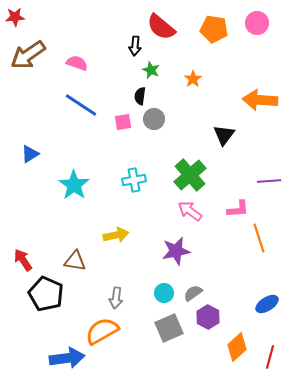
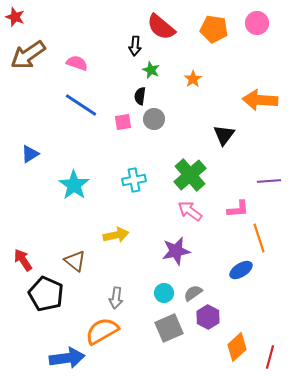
red star: rotated 24 degrees clockwise
brown triangle: rotated 30 degrees clockwise
blue ellipse: moved 26 px left, 34 px up
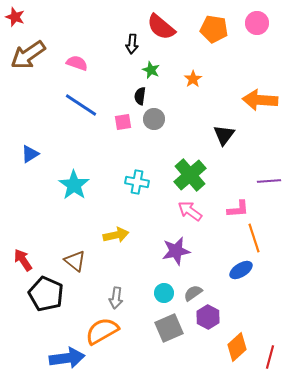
black arrow: moved 3 px left, 2 px up
cyan cross: moved 3 px right, 2 px down; rotated 20 degrees clockwise
orange line: moved 5 px left
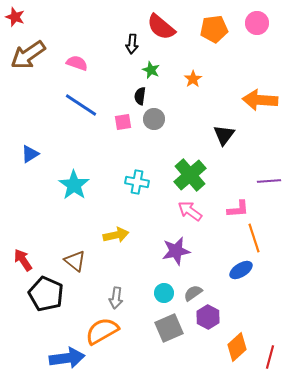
orange pentagon: rotated 16 degrees counterclockwise
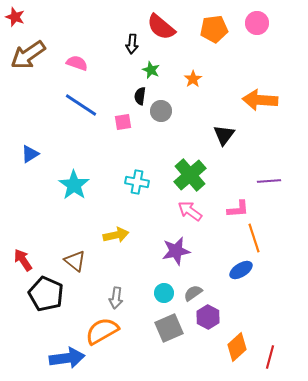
gray circle: moved 7 px right, 8 px up
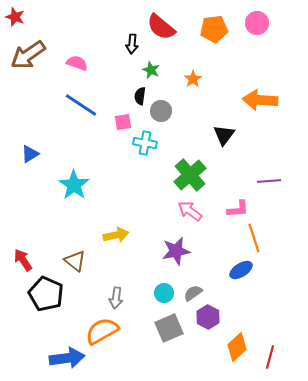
cyan cross: moved 8 px right, 39 px up
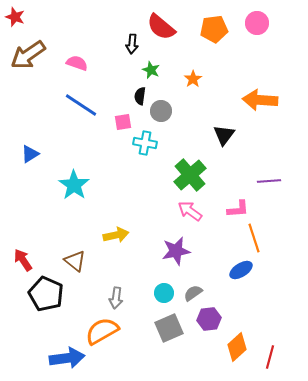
purple hexagon: moved 1 px right, 2 px down; rotated 25 degrees clockwise
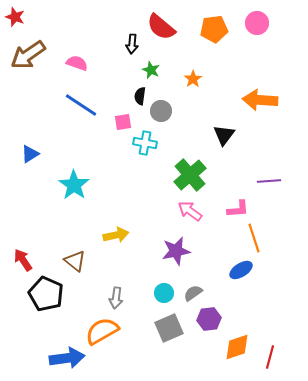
orange diamond: rotated 24 degrees clockwise
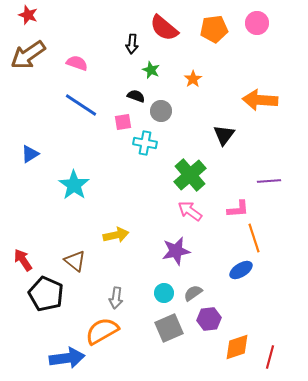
red star: moved 13 px right, 2 px up
red semicircle: moved 3 px right, 1 px down
black semicircle: moved 4 px left; rotated 102 degrees clockwise
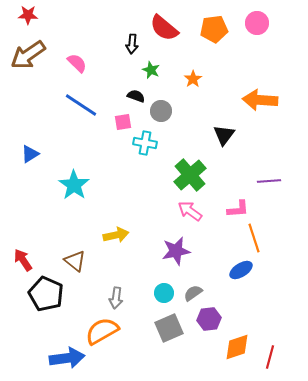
red star: rotated 18 degrees counterclockwise
pink semicircle: rotated 25 degrees clockwise
